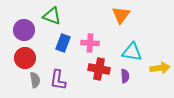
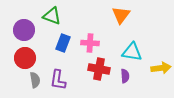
yellow arrow: moved 1 px right
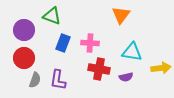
red circle: moved 1 px left
purple semicircle: moved 1 px right, 1 px down; rotated 80 degrees clockwise
gray semicircle: rotated 28 degrees clockwise
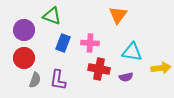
orange triangle: moved 3 px left
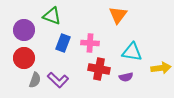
purple L-shape: rotated 55 degrees counterclockwise
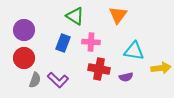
green triangle: moved 23 px right; rotated 12 degrees clockwise
pink cross: moved 1 px right, 1 px up
cyan triangle: moved 2 px right, 1 px up
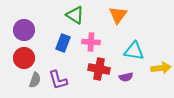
green triangle: moved 1 px up
purple L-shape: rotated 30 degrees clockwise
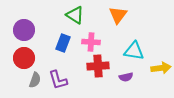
red cross: moved 1 px left, 3 px up; rotated 15 degrees counterclockwise
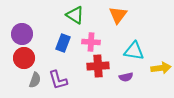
purple circle: moved 2 px left, 4 px down
